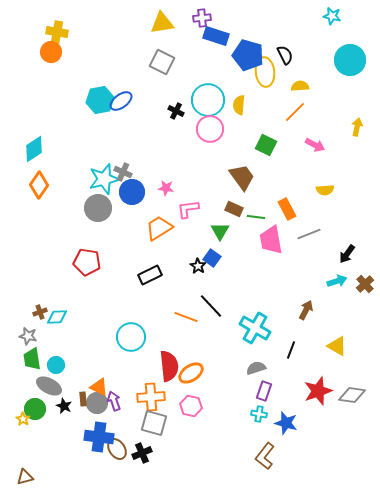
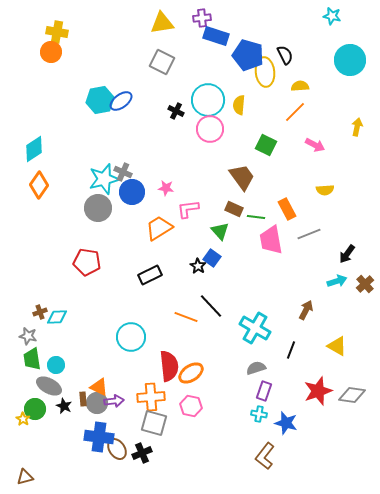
green triangle at (220, 231): rotated 12 degrees counterclockwise
purple arrow at (114, 401): rotated 102 degrees clockwise
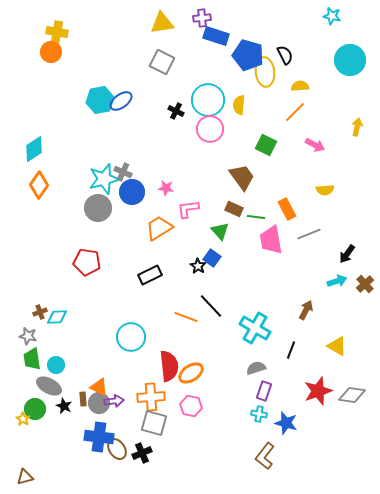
gray circle at (97, 403): moved 2 px right
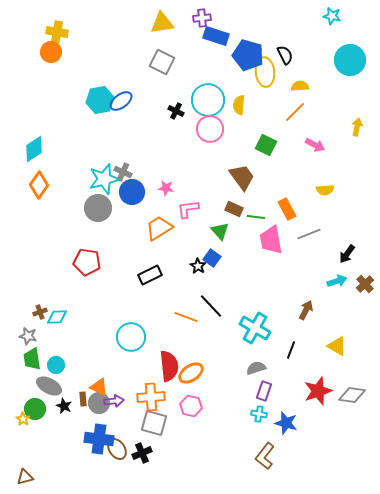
blue cross at (99, 437): moved 2 px down
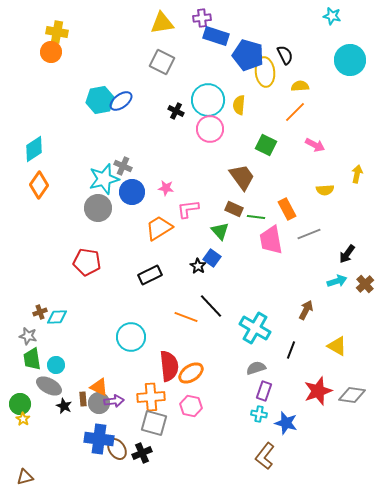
yellow arrow at (357, 127): moved 47 px down
gray cross at (123, 172): moved 6 px up
green circle at (35, 409): moved 15 px left, 5 px up
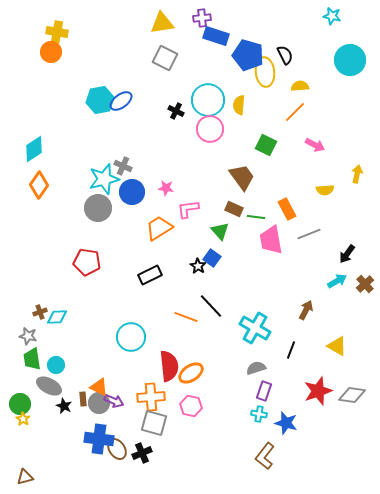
gray square at (162, 62): moved 3 px right, 4 px up
cyan arrow at (337, 281): rotated 12 degrees counterclockwise
purple arrow at (114, 401): rotated 30 degrees clockwise
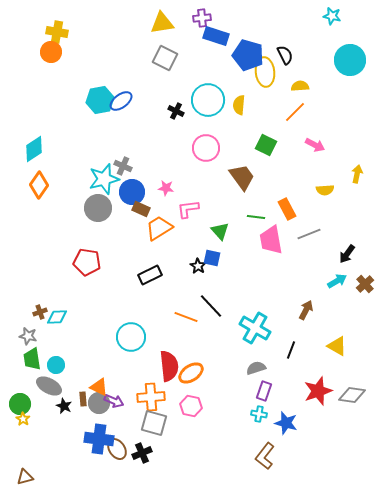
pink circle at (210, 129): moved 4 px left, 19 px down
brown rectangle at (234, 209): moved 93 px left
blue square at (212, 258): rotated 24 degrees counterclockwise
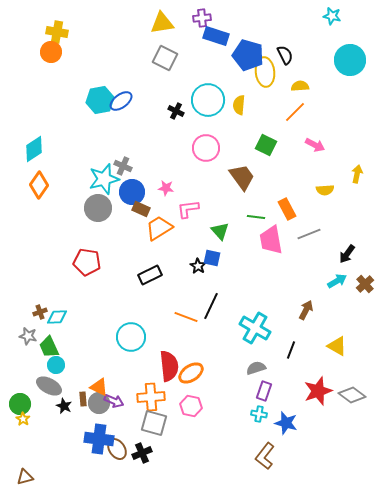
black line at (211, 306): rotated 68 degrees clockwise
green trapezoid at (32, 359): moved 17 px right, 12 px up; rotated 15 degrees counterclockwise
gray diamond at (352, 395): rotated 28 degrees clockwise
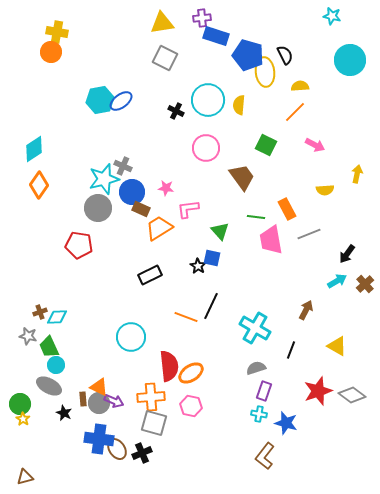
red pentagon at (87, 262): moved 8 px left, 17 px up
black star at (64, 406): moved 7 px down
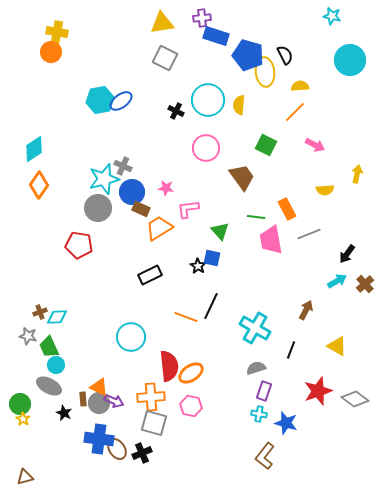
gray diamond at (352, 395): moved 3 px right, 4 px down
